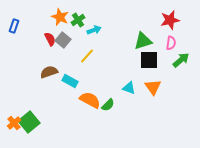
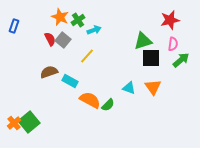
pink semicircle: moved 2 px right, 1 px down
black square: moved 2 px right, 2 px up
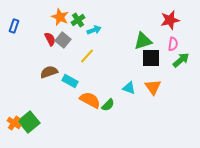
orange cross: rotated 16 degrees counterclockwise
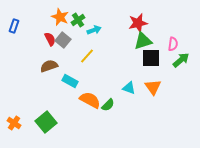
red star: moved 32 px left, 3 px down
brown semicircle: moved 6 px up
green square: moved 17 px right
